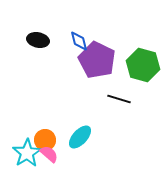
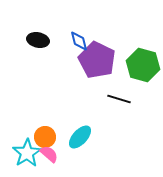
orange circle: moved 3 px up
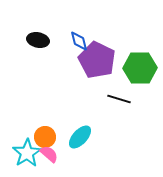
green hexagon: moved 3 px left, 3 px down; rotated 16 degrees counterclockwise
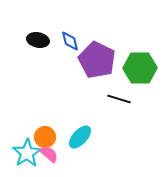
blue diamond: moved 9 px left
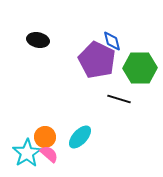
blue diamond: moved 42 px right
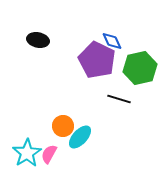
blue diamond: rotated 10 degrees counterclockwise
green hexagon: rotated 12 degrees counterclockwise
orange circle: moved 18 px right, 11 px up
pink semicircle: rotated 102 degrees counterclockwise
